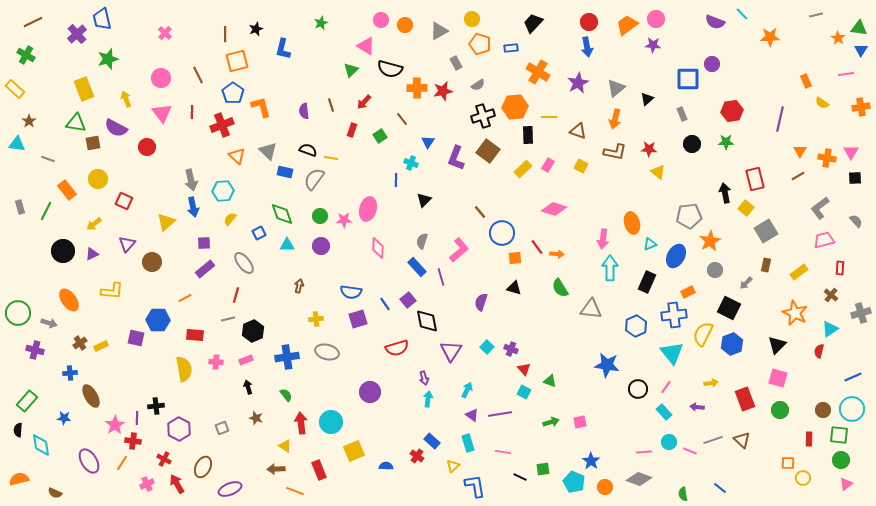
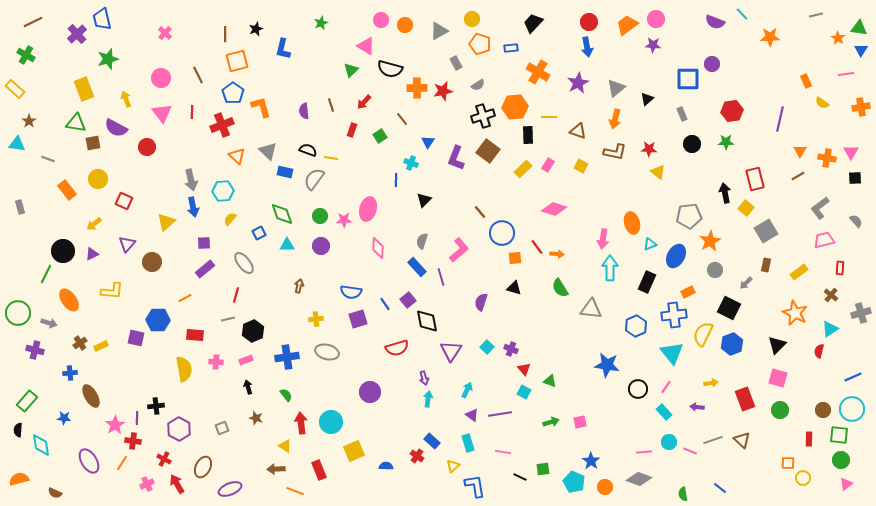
green line at (46, 211): moved 63 px down
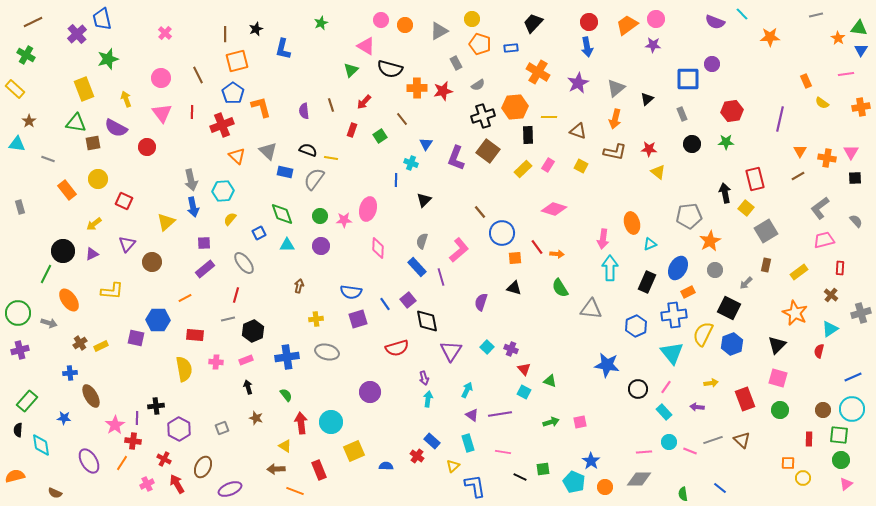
blue triangle at (428, 142): moved 2 px left, 2 px down
blue ellipse at (676, 256): moved 2 px right, 12 px down
purple cross at (35, 350): moved 15 px left; rotated 30 degrees counterclockwise
orange semicircle at (19, 479): moved 4 px left, 3 px up
gray diamond at (639, 479): rotated 20 degrees counterclockwise
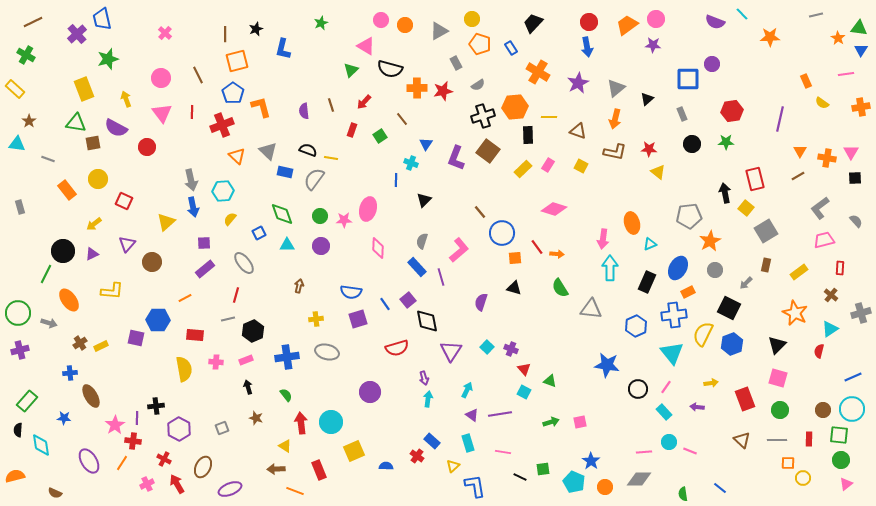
blue rectangle at (511, 48): rotated 64 degrees clockwise
gray line at (713, 440): moved 64 px right; rotated 18 degrees clockwise
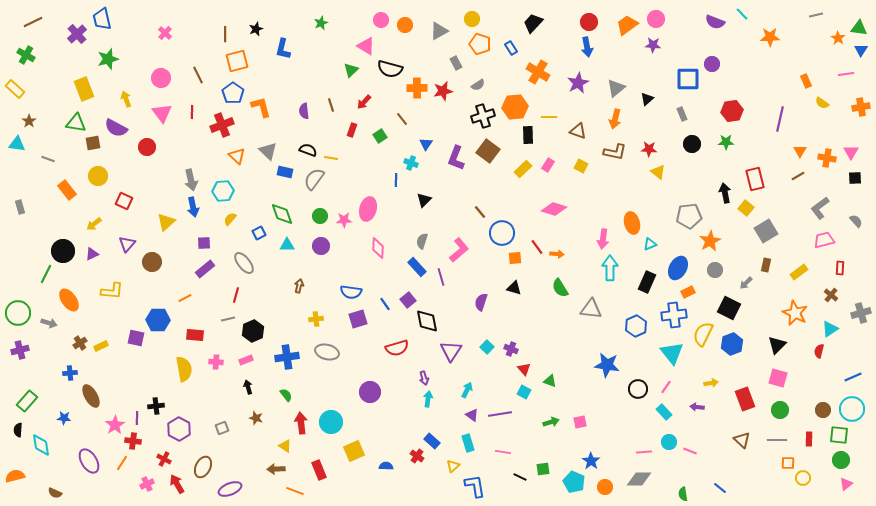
yellow circle at (98, 179): moved 3 px up
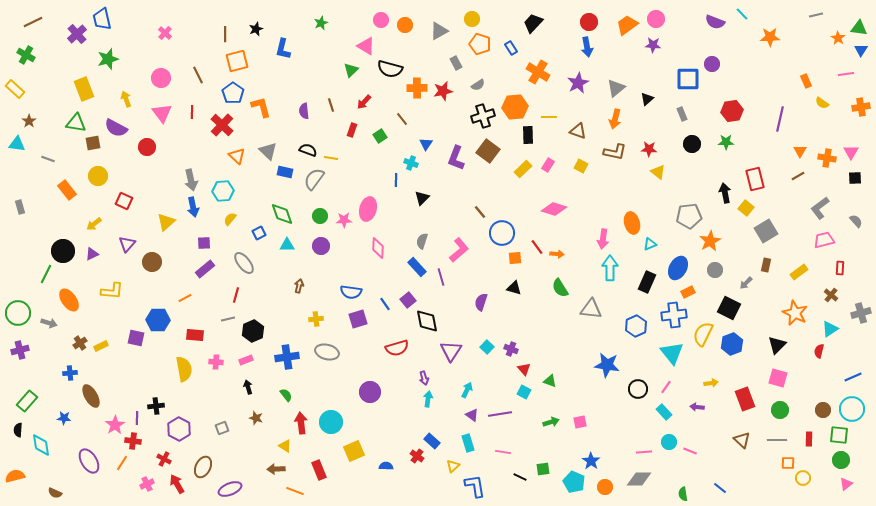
red cross at (222, 125): rotated 25 degrees counterclockwise
black triangle at (424, 200): moved 2 px left, 2 px up
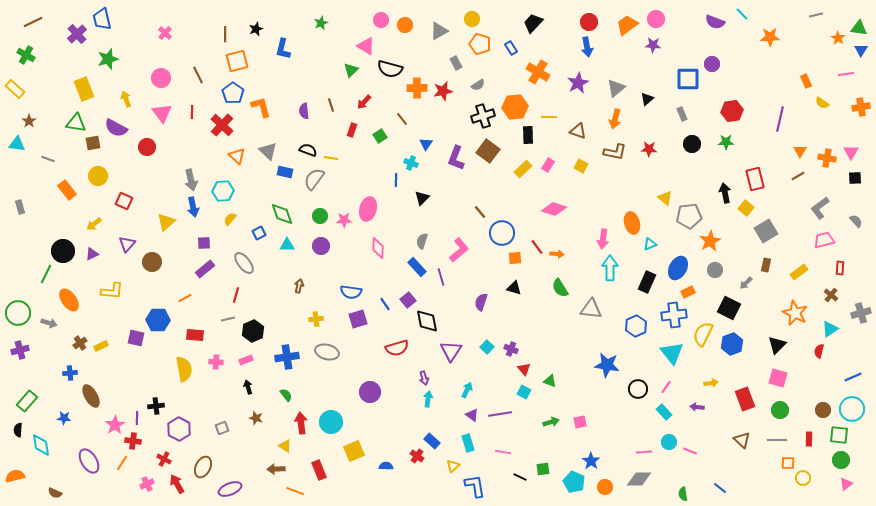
yellow triangle at (658, 172): moved 7 px right, 26 px down
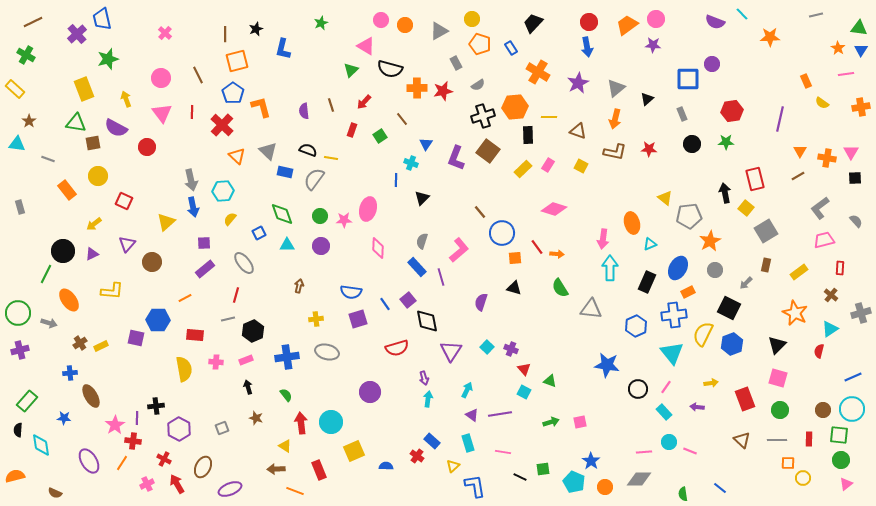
orange star at (838, 38): moved 10 px down
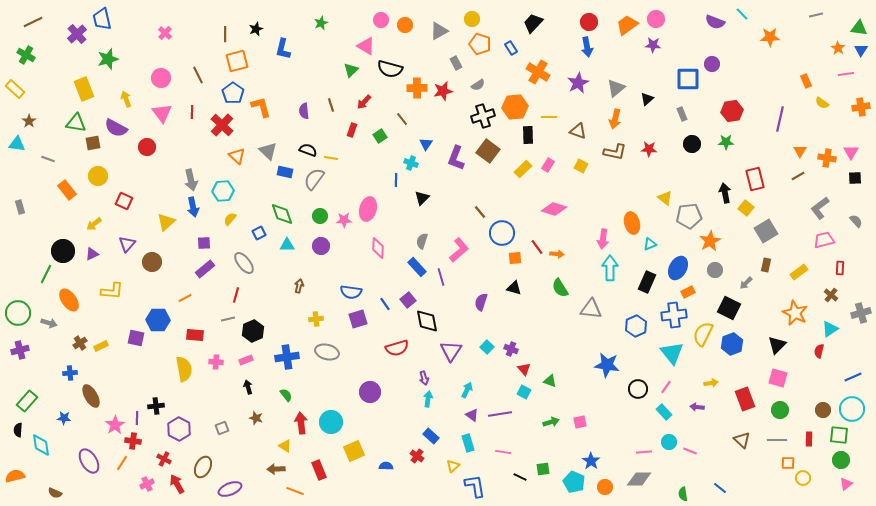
blue rectangle at (432, 441): moved 1 px left, 5 px up
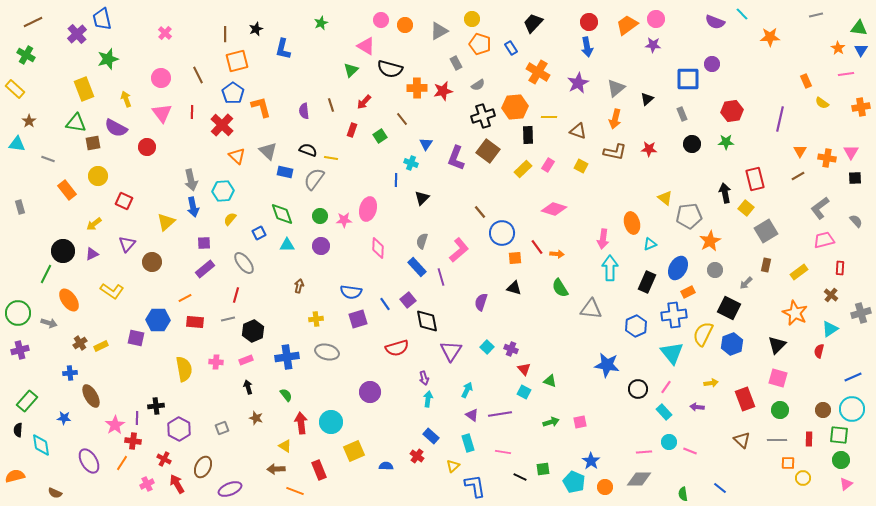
yellow L-shape at (112, 291): rotated 30 degrees clockwise
red rectangle at (195, 335): moved 13 px up
